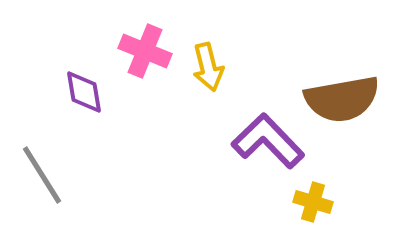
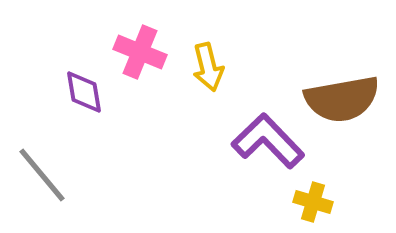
pink cross: moved 5 px left, 1 px down
gray line: rotated 8 degrees counterclockwise
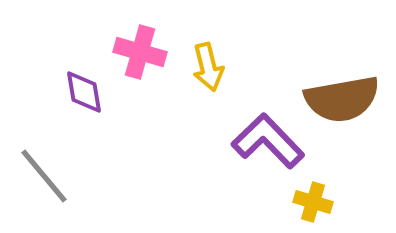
pink cross: rotated 6 degrees counterclockwise
gray line: moved 2 px right, 1 px down
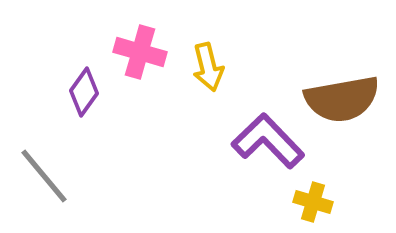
purple diamond: rotated 45 degrees clockwise
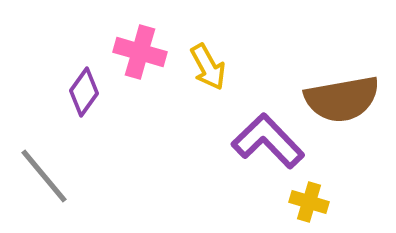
yellow arrow: rotated 15 degrees counterclockwise
yellow cross: moved 4 px left
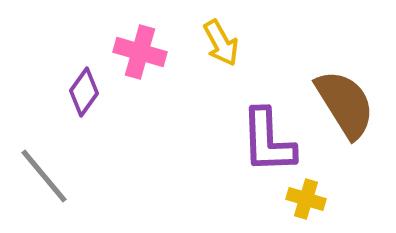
yellow arrow: moved 13 px right, 24 px up
brown semicircle: moved 3 px right, 5 px down; rotated 112 degrees counterclockwise
purple L-shape: rotated 138 degrees counterclockwise
yellow cross: moved 3 px left, 3 px up
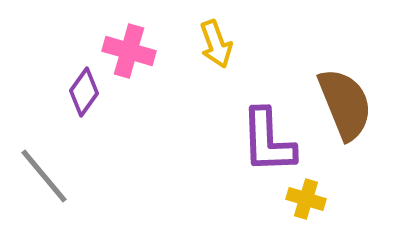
yellow arrow: moved 5 px left, 1 px down; rotated 9 degrees clockwise
pink cross: moved 11 px left, 1 px up
brown semicircle: rotated 10 degrees clockwise
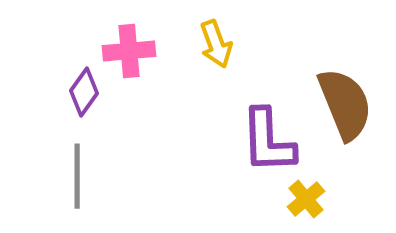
pink cross: rotated 21 degrees counterclockwise
gray line: moved 33 px right; rotated 40 degrees clockwise
yellow cross: rotated 33 degrees clockwise
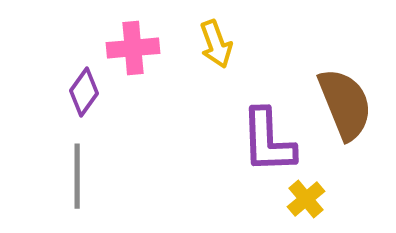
pink cross: moved 4 px right, 3 px up
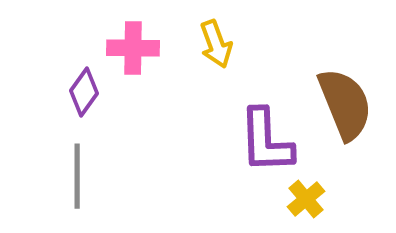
pink cross: rotated 6 degrees clockwise
purple L-shape: moved 2 px left
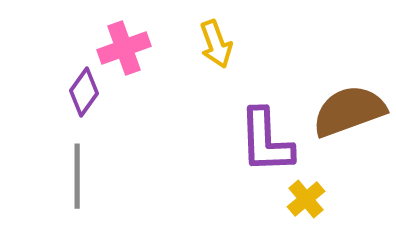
pink cross: moved 9 px left; rotated 21 degrees counterclockwise
brown semicircle: moved 4 px right, 7 px down; rotated 88 degrees counterclockwise
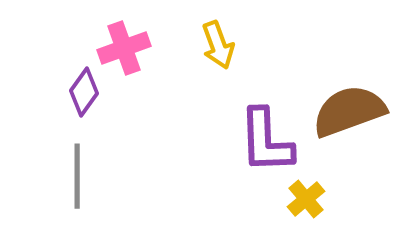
yellow arrow: moved 2 px right, 1 px down
